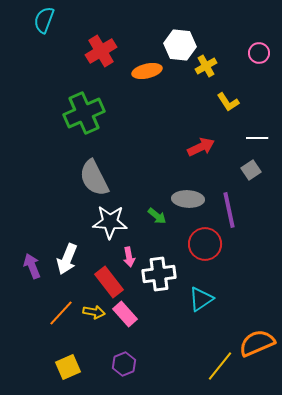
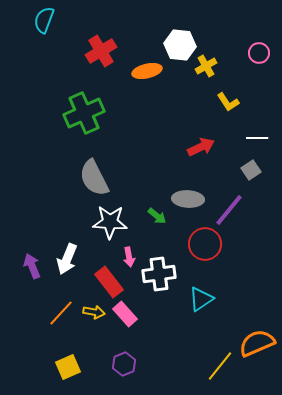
purple line: rotated 51 degrees clockwise
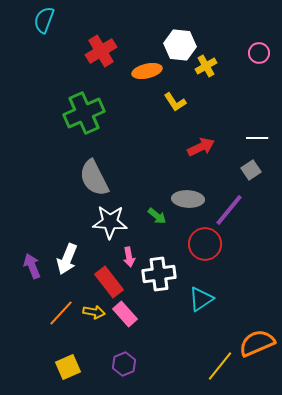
yellow L-shape: moved 53 px left
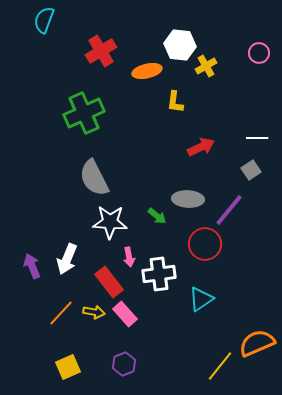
yellow L-shape: rotated 40 degrees clockwise
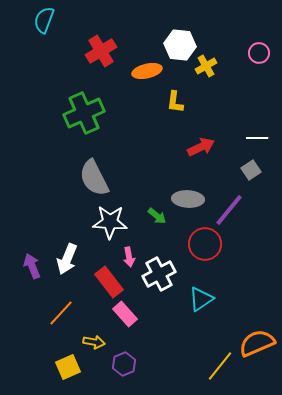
white cross: rotated 20 degrees counterclockwise
yellow arrow: moved 30 px down
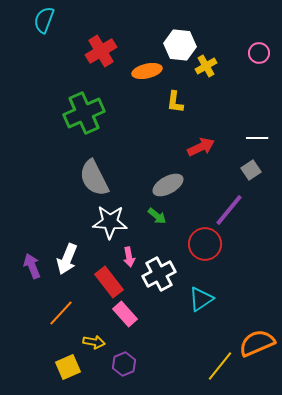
gray ellipse: moved 20 px left, 14 px up; rotated 32 degrees counterclockwise
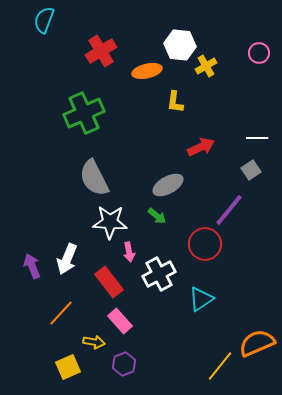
pink arrow: moved 5 px up
pink rectangle: moved 5 px left, 7 px down
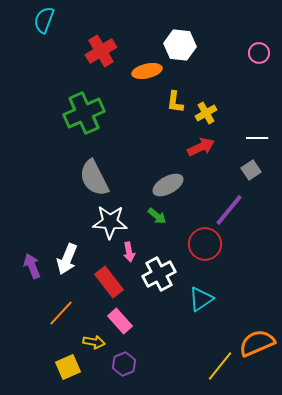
yellow cross: moved 47 px down
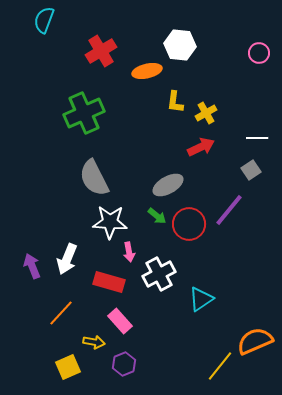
red circle: moved 16 px left, 20 px up
red rectangle: rotated 36 degrees counterclockwise
orange semicircle: moved 2 px left, 2 px up
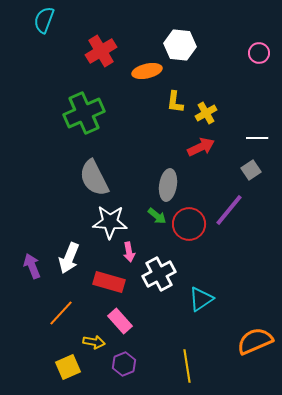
gray ellipse: rotated 52 degrees counterclockwise
white arrow: moved 2 px right, 1 px up
yellow line: moved 33 px left; rotated 48 degrees counterclockwise
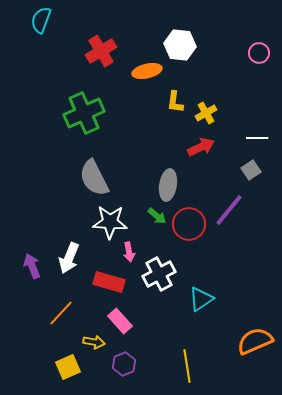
cyan semicircle: moved 3 px left
